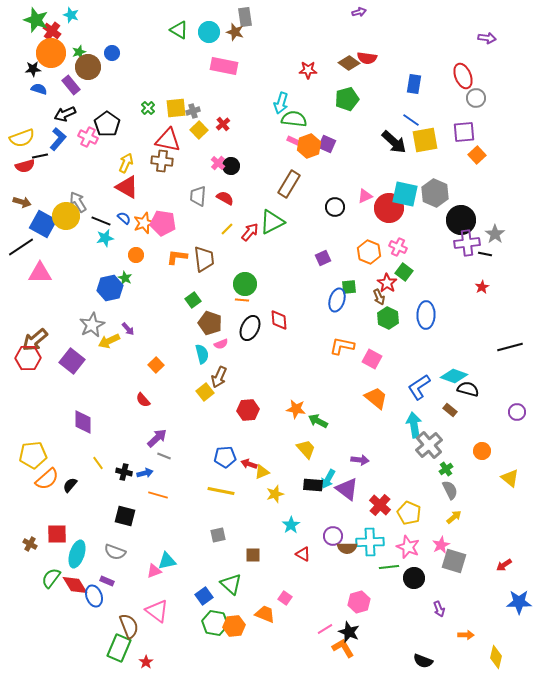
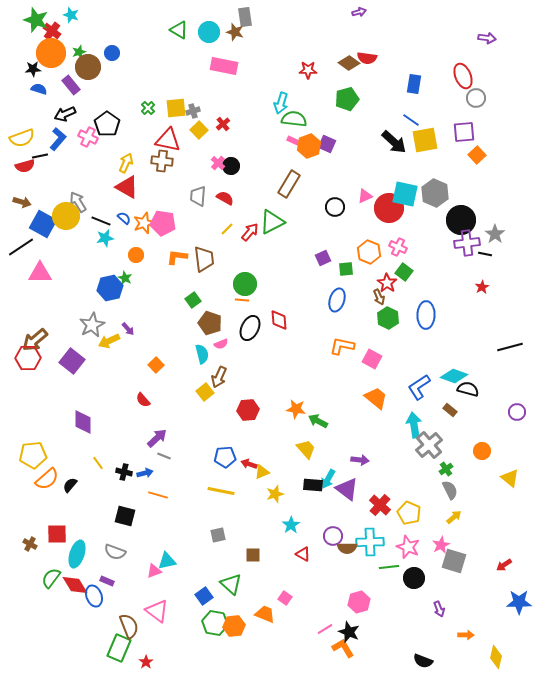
green square at (349, 287): moved 3 px left, 18 px up
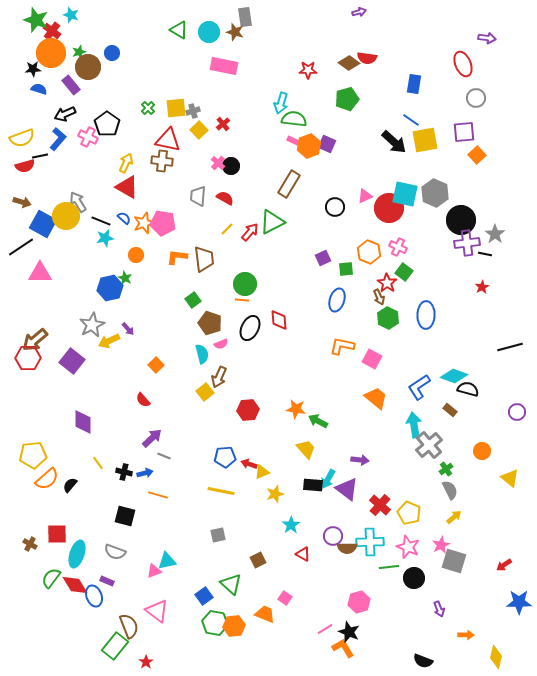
red ellipse at (463, 76): moved 12 px up
purple arrow at (157, 438): moved 5 px left
brown square at (253, 555): moved 5 px right, 5 px down; rotated 28 degrees counterclockwise
green rectangle at (119, 648): moved 4 px left, 2 px up; rotated 16 degrees clockwise
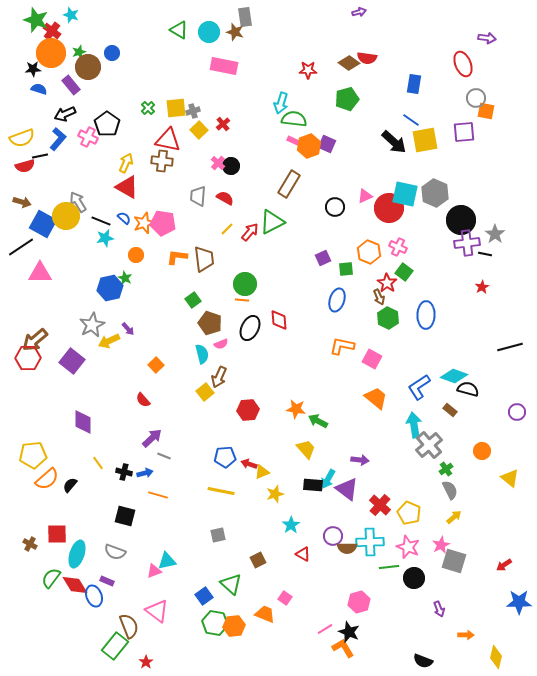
orange square at (477, 155): moved 9 px right, 44 px up; rotated 36 degrees counterclockwise
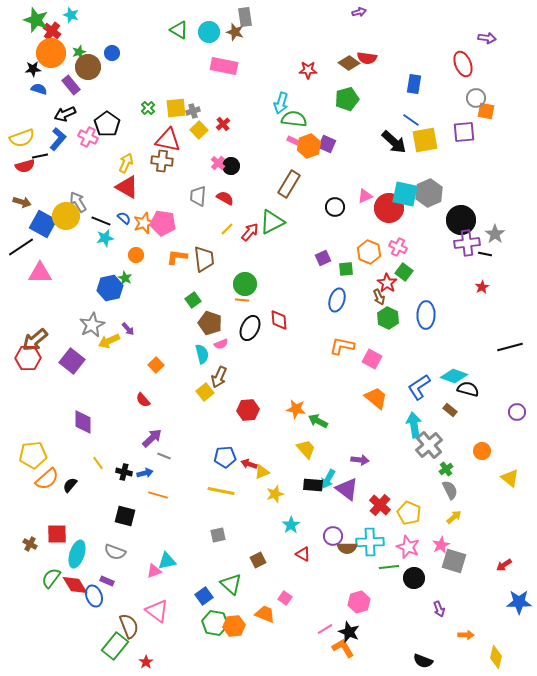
gray hexagon at (435, 193): moved 6 px left; rotated 12 degrees clockwise
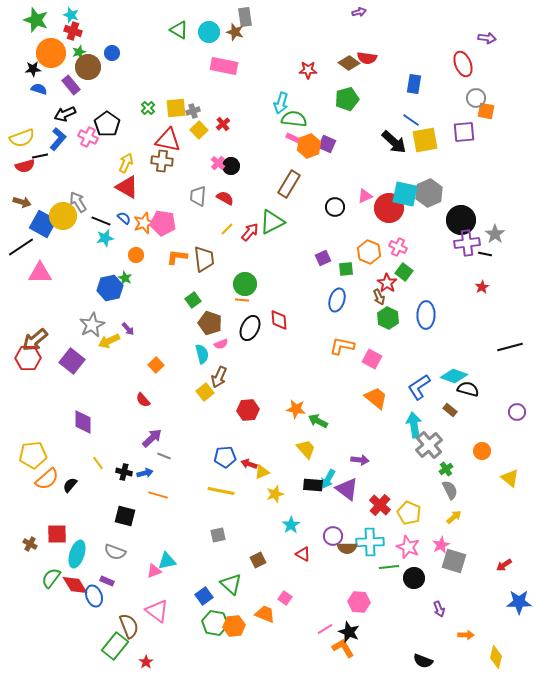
red cross at (52, 31): moved 21 px right; rotated 18 degrees counterclockwise
pink rectangle at (294, 141): moved 1 px left, 3 px up
yellow circle at (66, 216): moved 3 px left
pink hexagon at (359, 602): rotated 20 degrees clockwise
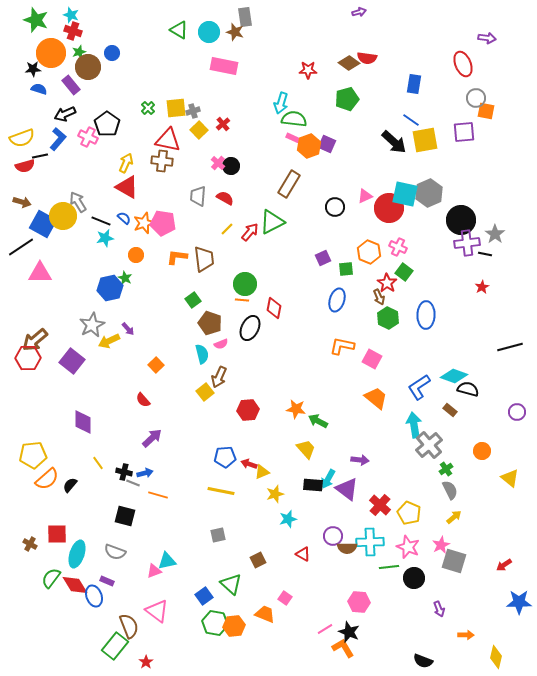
red diamond at (279, 320): moved 5 px left, 12 px up; rotated 15 degrees clockwise
gray line at (164, 456): moved 31 px left, 27 px down
cyan star at (291, 525): moved 3 px left, 6 px up; rotated 18 degrees clockwise
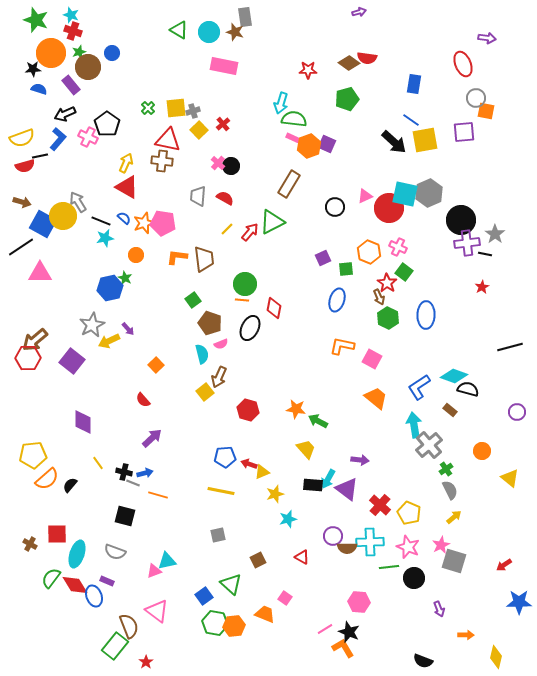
red hexagon at (248, 410): rotated 20 degrees clockwise
red triangle at (303, 554): moved 1 px left, 3 px down
